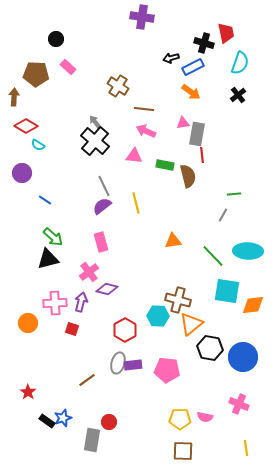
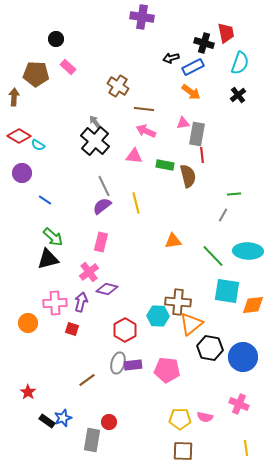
red diamond at (26, 126): moved 7 px left, 10 px down
pink rectangle at (101, 242): rotated 30 degrees clockwise
brown cross at (178, 300): moved 2 px down; rotated 10 degrees counterclockwise
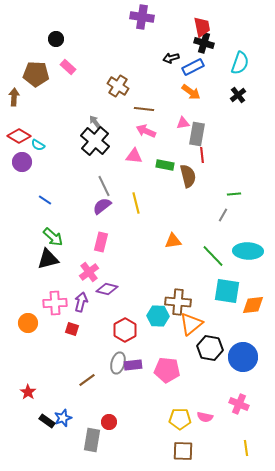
red trapezoid at (226, 33): moved 24 px left, 6 px up
purple circle at (22, 173): moved 11 px up
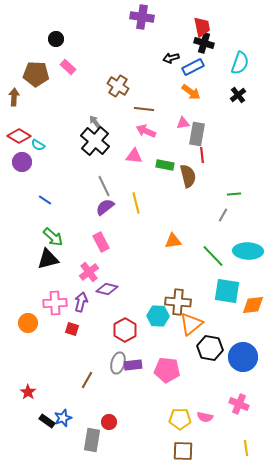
purple semicircle at (102, 206): moved 3 px right, 1 px down
pink rectangle at (101, 242): rotated 42 degrees counterclockwise
brown line at (87, 380): rotated 24 degrees counterclockwise
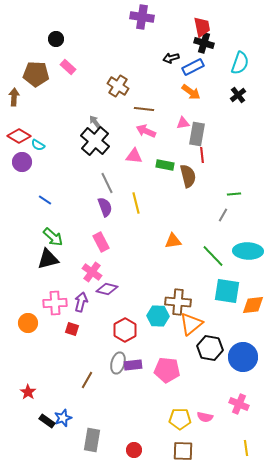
gray line at (104, 186): moved 3 px right, 3 px up
purple semicircle at (105, 207): rotated 108 degrees clockwise
pink cross at (89, 272): moved 3 px right; rotated 18 degrees counterclockwise
red circle at (109, 422): moved 25 px right, 28 px down
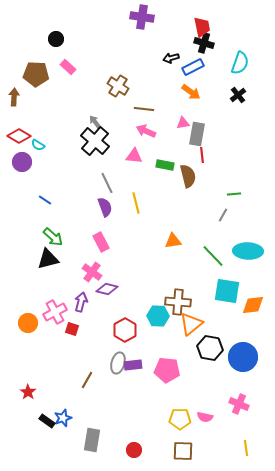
pink cross at (55, 303): moved 9 px down; rotated 25 degrees counterclockwise
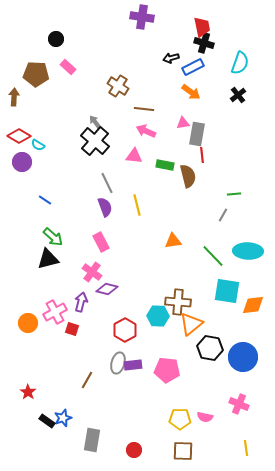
yellow line at (136, 203): moved 1 px right, 2 px down
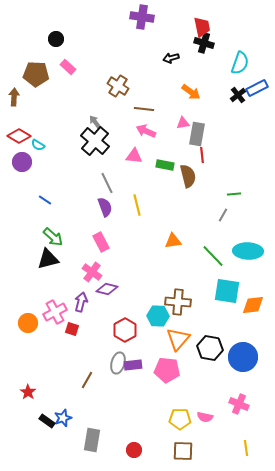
blue rectangle at (193, 67): moved 64 px right, 21 px down
orange triangle at (191, 324): moved 13 px left, 15 px down; rotated 10 degrees counterclockwise
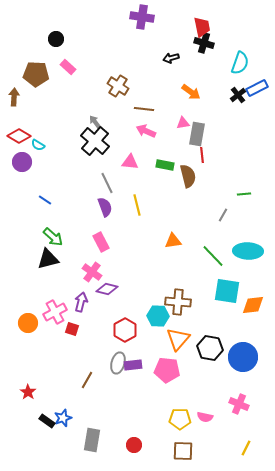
pink triangle at (134, 156): moved 4 px left, 6 px down
green line at (234, 194): moved 10 px right
yellow line at (246, 448): rotated 35 degrees clockwise
red circle at (134, 450): moved 5 px up
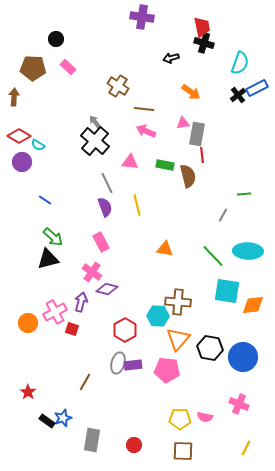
brown pentagon at (36, 74): moved 3 px left, 6 px up
orange triangle at (173, 241): moved 8 px left, 8 px down; rotated 18 degrees clockwise
brown line at (87, 380): moved 2 px left, 2 px down
